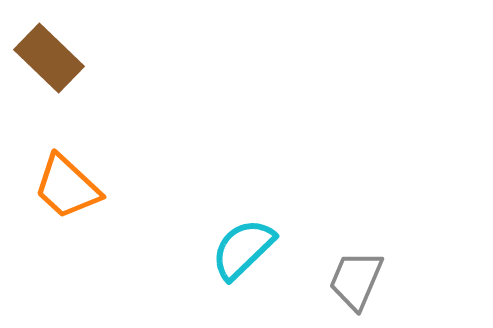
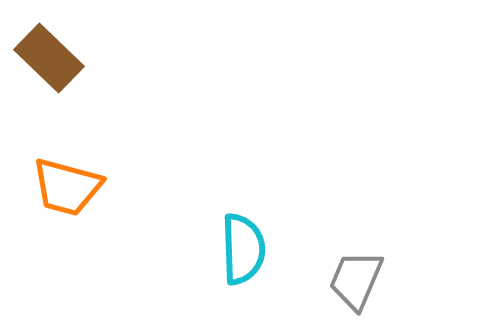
orange trapezoid: rotated 28 degrees counterclockwise
cyan semicircle: rotated 132 degrees clockwise
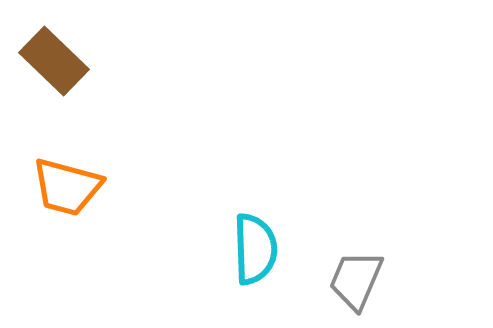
brown rectangle: moved 5 px right, 3 px down
cyan semicircle: moved 12 px right
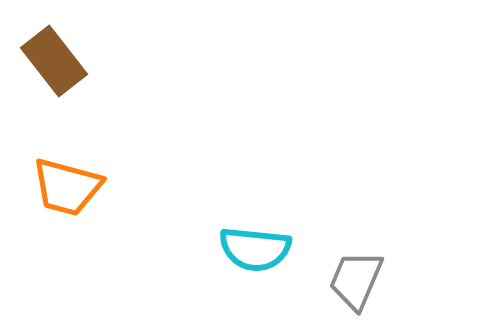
brown rectangle: rotated 8 degrees clockwise
cyan semicircle: rotated 98 degrees clockwise
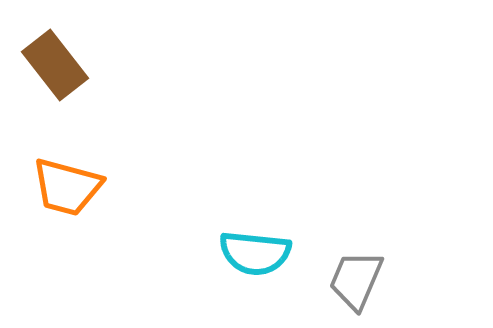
brown rectangle: moved 1 px right, 4 px down
cyan semicircle: moved 4 px down
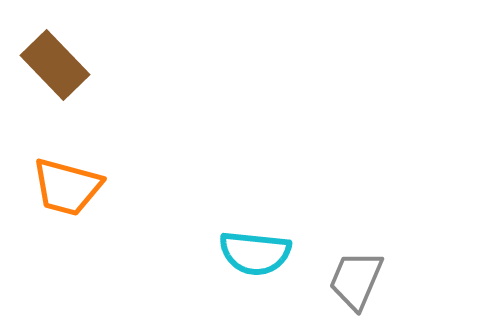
brown rectangle: rotated 6 degrees counterclockwise
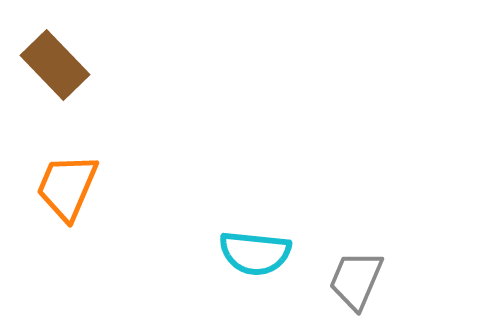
orange trapezoid: rotated 98 degrees clockwise
